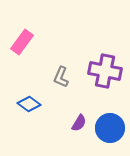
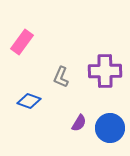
purple cross: rotated 12 degrees counterclockwise
blue diamond: moved 3 px up; rotated 15 degrees counterclockwise
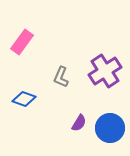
purple cross: rotated 32 degrees counterclockwise
blue diamond: moved 5 px left, 2 px up
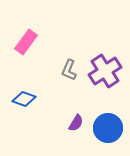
pink rectangle: moved 4 px right
gray L-shape: moved 8 px right, 7 px up
purple semicircle: moved 3 px left
blue circle: moved 2 px left
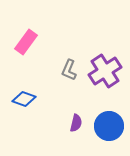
purple semicircle: rotated 18 degrees counterclockwise
blue circle: moved 1 px right, 2 px up
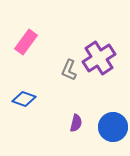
purple cross: moved 6 px left, 13 px up
blue circle: moved 4 px right, 1 px down
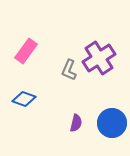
pink rectangle: moved 9 px down
blue circle: moved 1 px left, 4 px up
